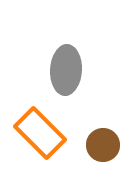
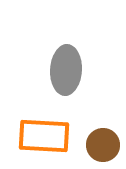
orange rectangle: moved 4 px right, 3 px down; rotated 42 degrees counterclockwise
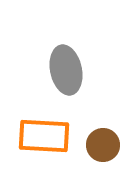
gray ellipse: rotated 15 degrees counterclockwise
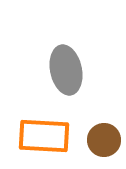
brown circle: moved 1 px right, 5 px up
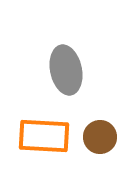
brown circle: moved 4 px left, 3 px up
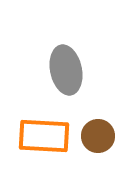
brown circle: moved 2 px left, 1 px up
